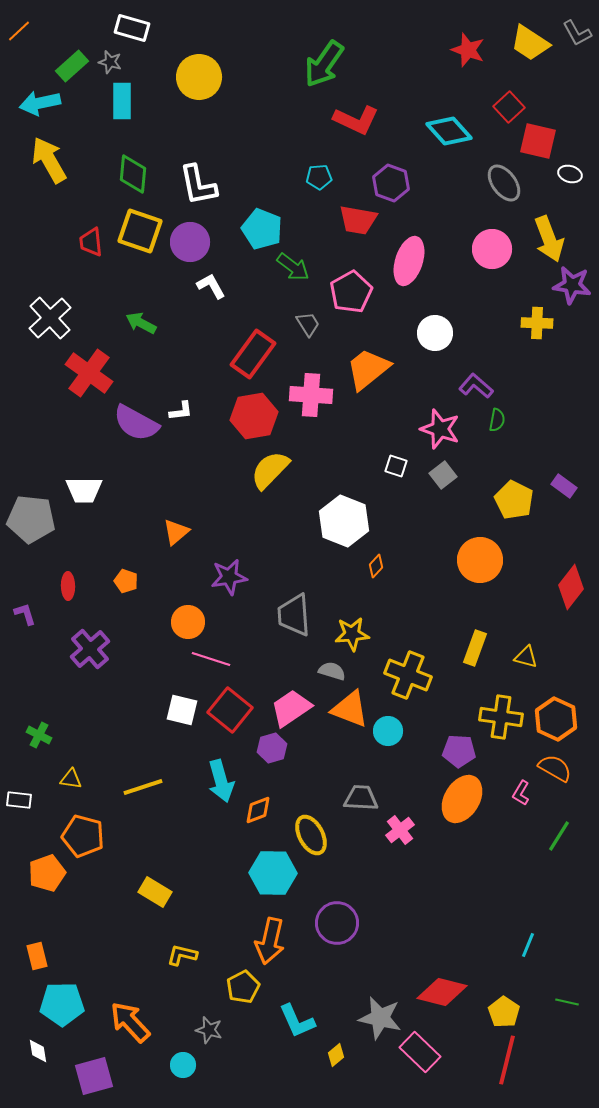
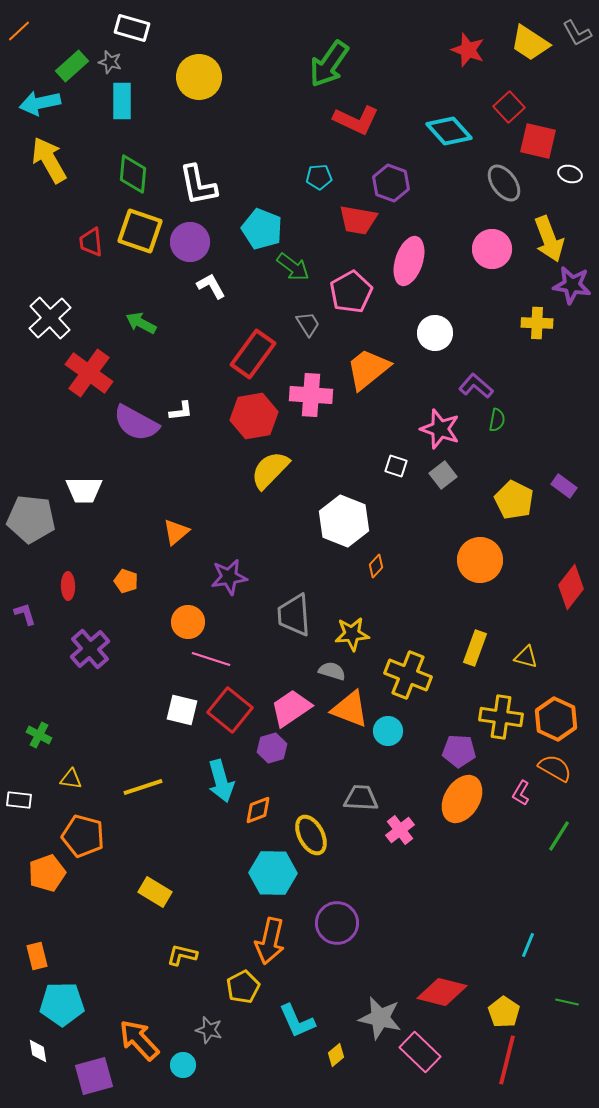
green arrow at (324, 64): moved 5 px right
orange arrow at (130, 1022): moved 9 px right, 18 px down
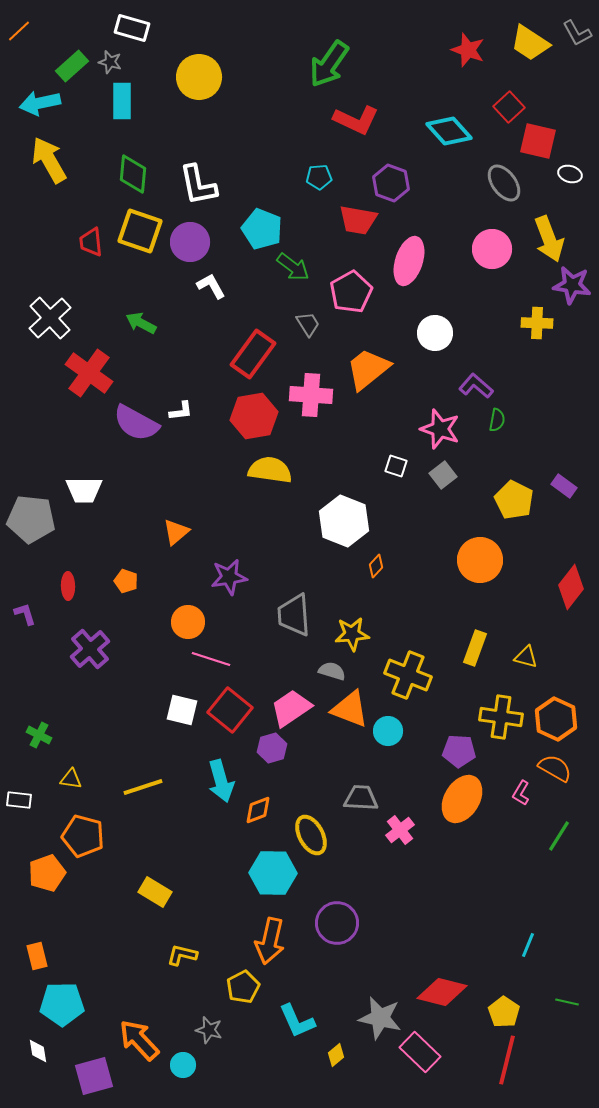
yellow semicircle at (270, 470): rotated 54 degrees clockwise
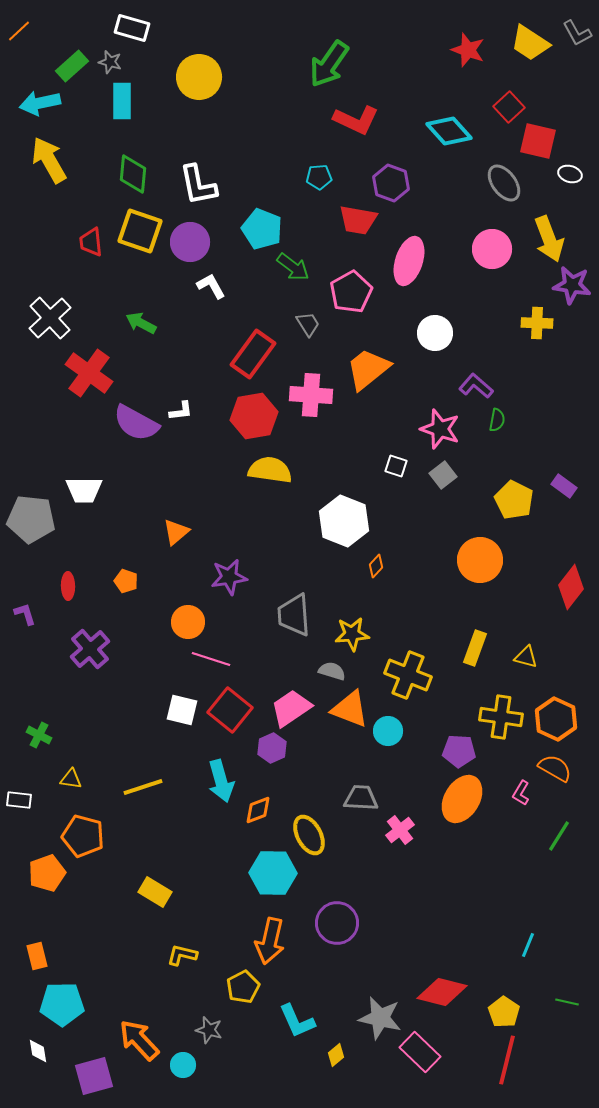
purple hexagon at (272, 748): rotated 8 degrees counterclockwise
yellow ellipse at (311, 835): moved 2 px left
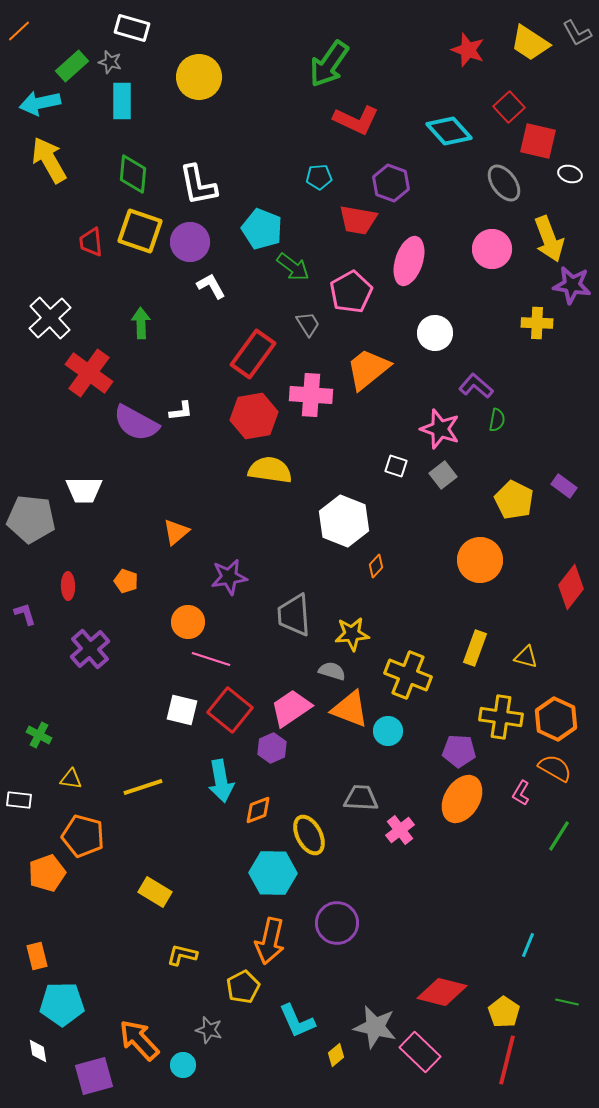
green arrow at (141, 323): rotated 60 degrees clockwise
cyan arrow at (221, 781): rotated 6 degrees clockwise
gray star at (380, 1018): moved 5 px left, 9 px down
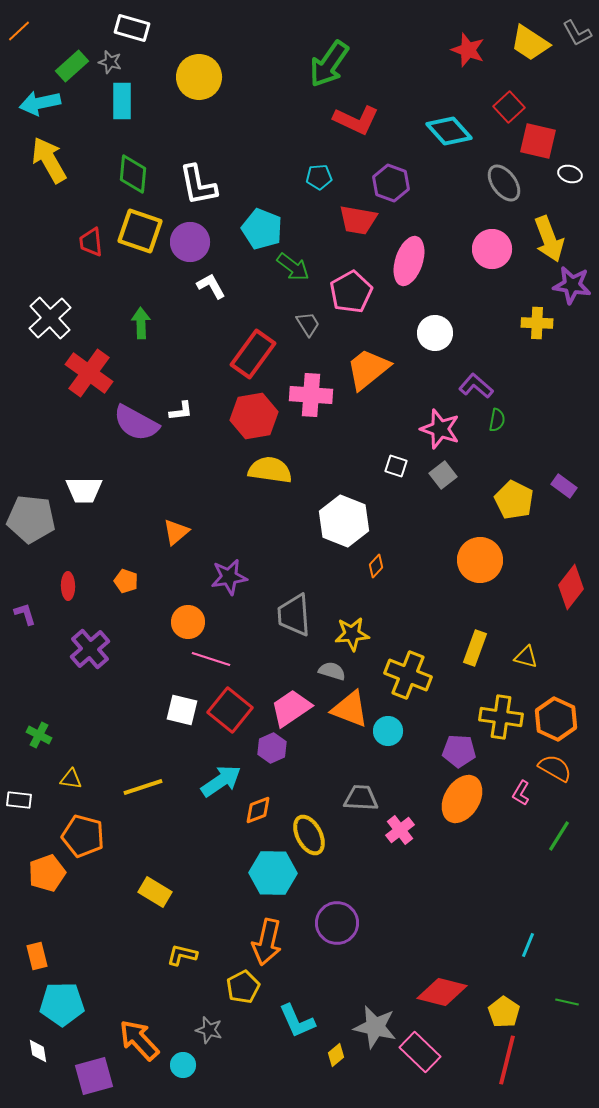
cyan arrow at (221, 781): rotated 114 degrees counterclockwise
orange arrow at (270, 941): moved 3 px left, 1 px down
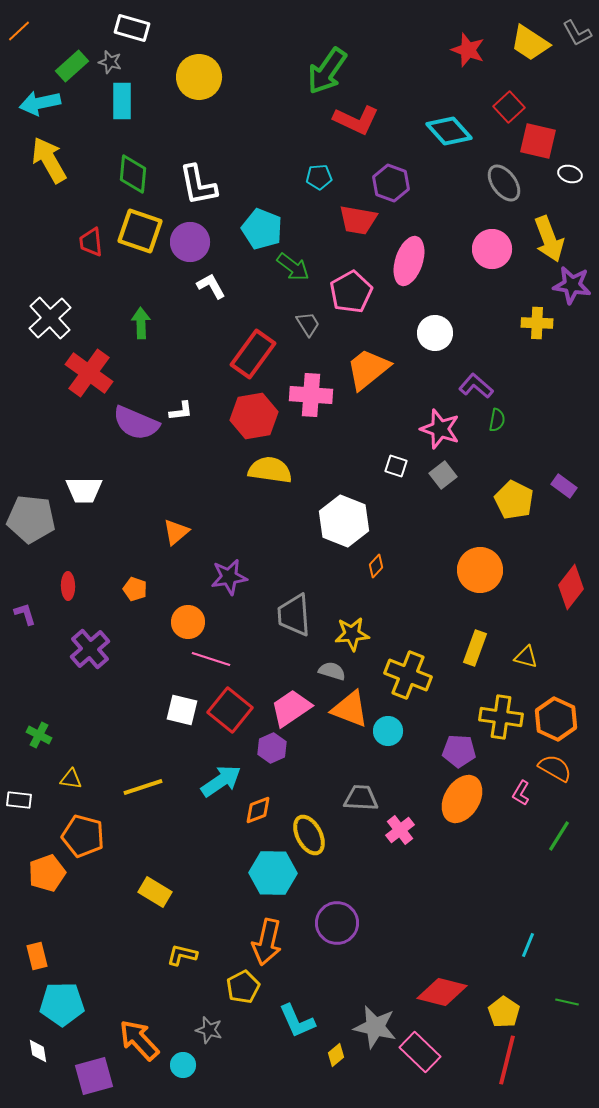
green arrow at (329, 64): moved 2 px left, 7 px down
purple semicircle at (136, 423): rotated 6 degrees counterclockwise
orange circle at (480, 560): moved 10 px down
orange pentagon at (126, 581): moved 9 px right, 8 px down
